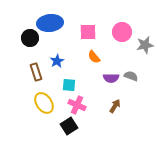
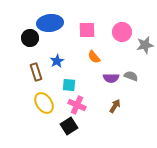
pink square: moved 1 px left, 2 px up
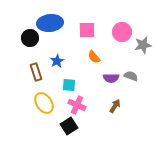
gray star: moved 2 px left
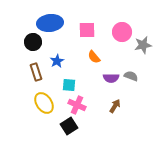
black circle: moved 3 px right, 4 px down
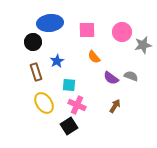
purple semicircle: rotated 35 degrees clockwise
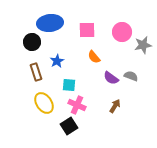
black circle: moved 1 px left
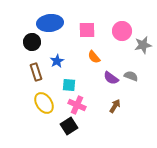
pink circle: moved 1 px up
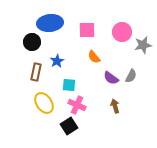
pink circle: moved 1 px down
brown rectangle: rotated 30 degrees clockwise
gray semicircle: rotated 96 degrees clockwise
brown arrow: rotated 48 degrees counterclockwise
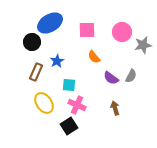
blue ellipse: rotated 25 degrees counterclockwise
brown rectangle: rotated 12 degrees clockwise
brown arrow: moved 2 px down
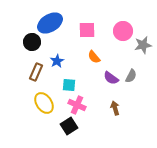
pink circle: moved 1 px right, 1 px up
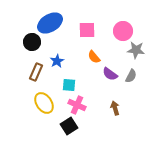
gray star: moved 7 px left, 5 px down; rotated 18 degrees clockwise
purple semicircle: moved 1 px left, 4 px up
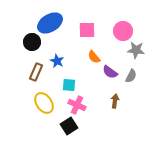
blue star: rotated 16 degrees counterclockwise
purple semicircle: moved 2 px up
brown arrow: moved 7 px up; rotated 24 degrees clockwise
